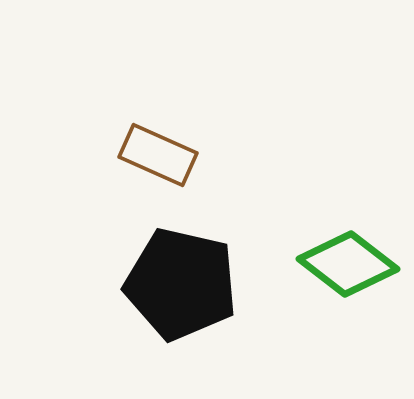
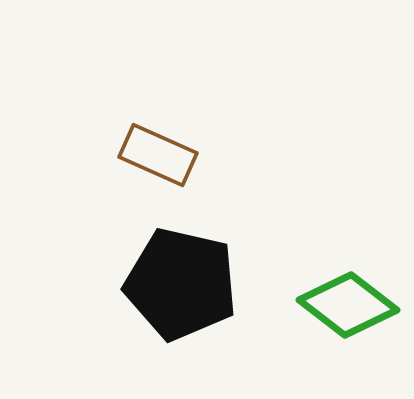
green diamond: moved 41 px down
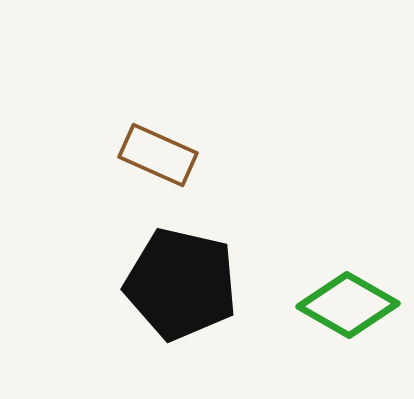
green diamond: rotated 8 degrees counterclockwise
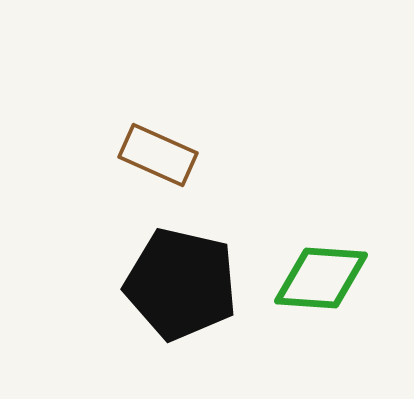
green diamond: moved 27 px left, 27 px up; rotated 26 degrees counterclockwise
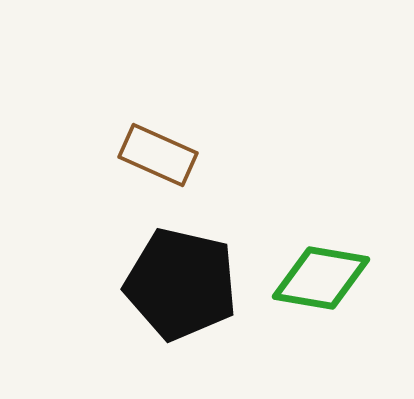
green diamond: rotated 6 degrees clockwise
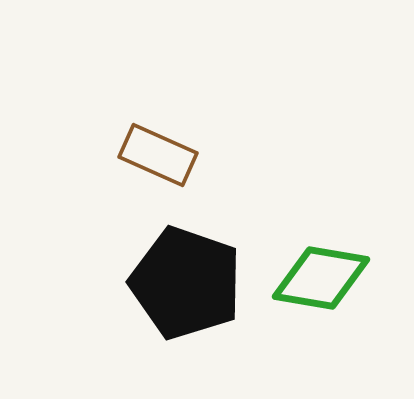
black pentagon: moved 5 px right, 1 px up; rotated 6 degrees clockwise
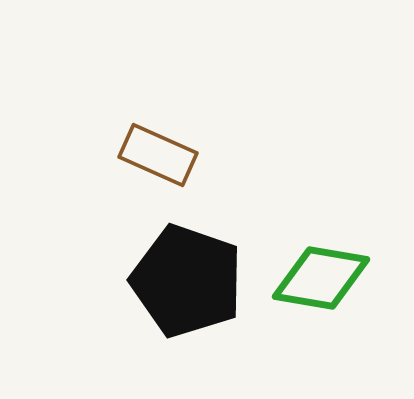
black pentagon: moved 1 px right, 2 px up
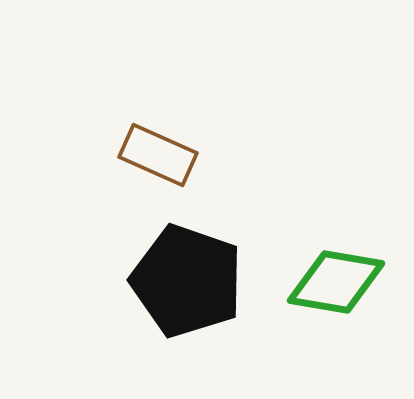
green diamond: moved 15 px right, 4 px down
